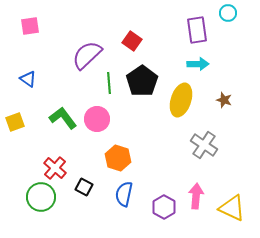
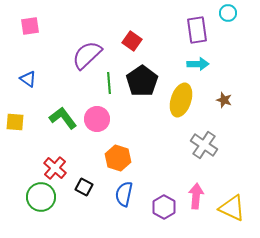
yellow square: rotated 24 degrees clockwise
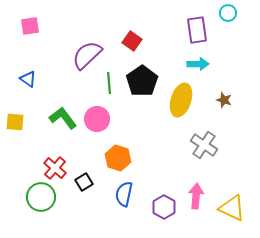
black square: moved 5 px up; rotated 30 degrees clockwise
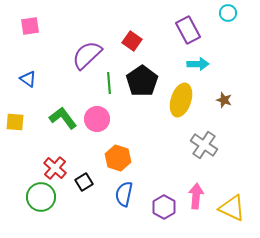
purple rectangle: moved 9 px left; rotated 20 degrees counterclockwise
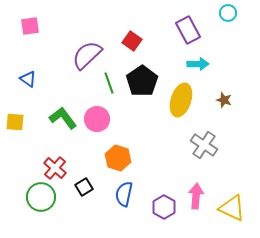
green line: rotated 15 degrees counterclockwise
black square: moved 5 px down
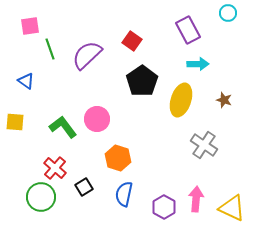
blue triangle: moved 2 px left, 2 px down
green line: moved 59 px left, 34 px up
green L-shape: moved 9 px down
pink arrow: moved 3 px down
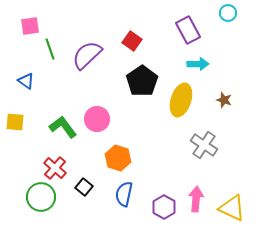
black square: rotated 18 degrees counterclockwise
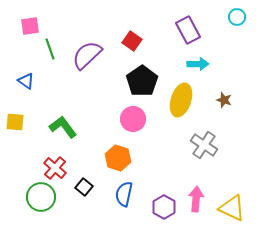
cyan circle: moved 9 px right, 4 px down
pink circle: moved 36 px right
